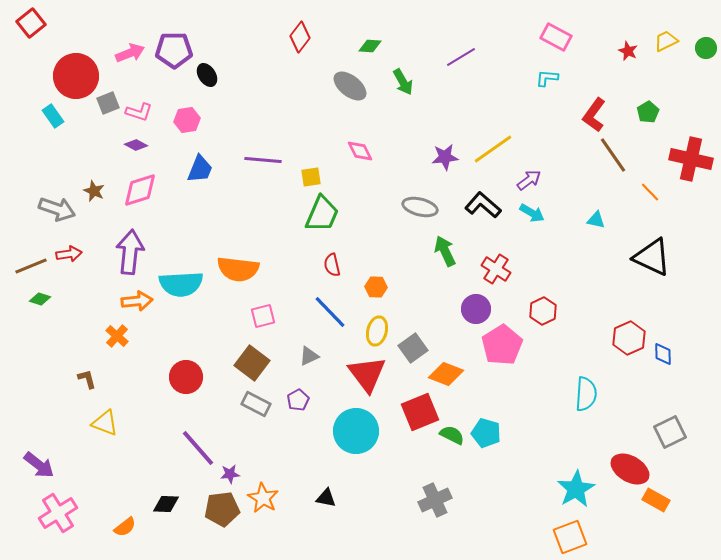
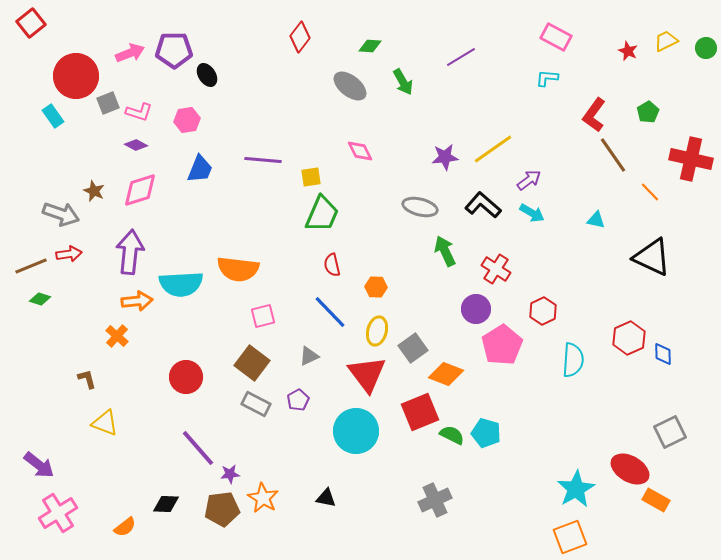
gray arrow at (57, 209): moved 4 px right, 5 px down
cyan semicircle at (586, 394): moved 13 px left, 34 px up
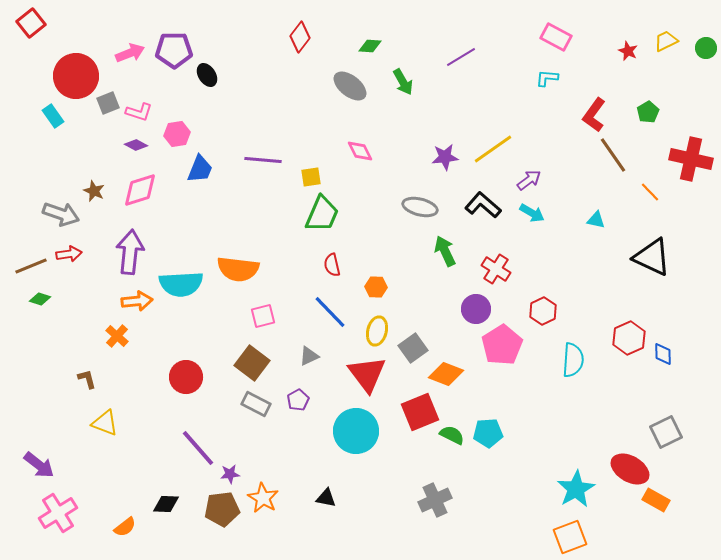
pink hexagon at (187, 120): moved 10 px left, 14 px down
gray square at (670, 432): moved 4 px left
cyan pentagon at (486, 433): moved 2 px right; rotated 20 degrees counterclockwise
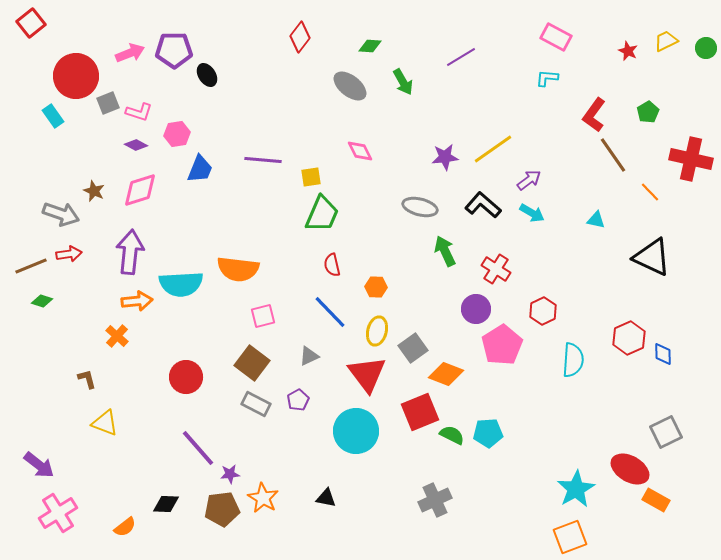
green diamond at (40, 299): moved 2 px right, 2 px down
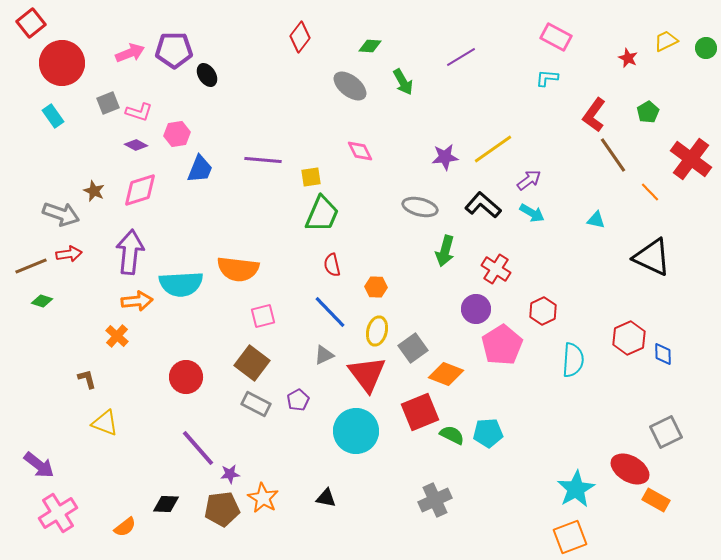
red star at (628, 51): moved 7 px down
red circle at (76, 76): moved 14 px left, 13 px up
red cross at (691, 159): rotated 24 degrees clockwise
green arrow at (445, 251): rotated 140 degrees counterclockwise
gray triangle at (309, 356): moved 15 px right, 1 px up
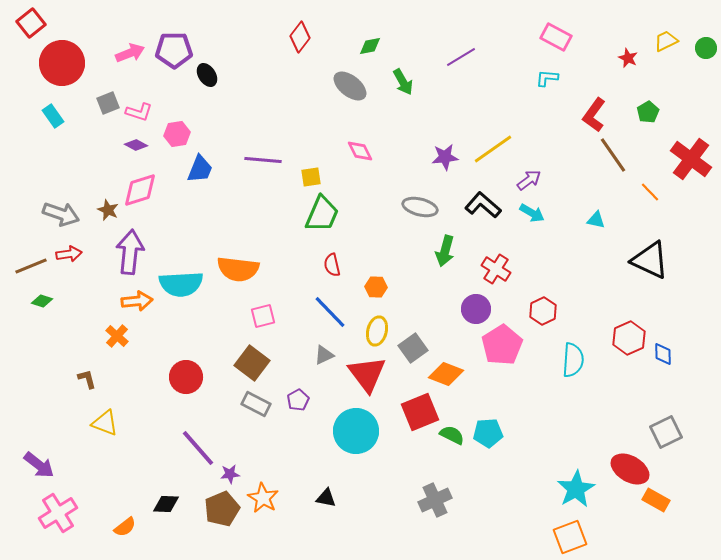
green diamond at (370, 46): rotated 15 degrees counterclockwise
brown star at (94, 191): moved 14 px right, 19 px down
black triangle at (652, 257): moved 2 px left, 3 px down
brown pentagon at (222, 509): rotated 16 degrees counterclockwise
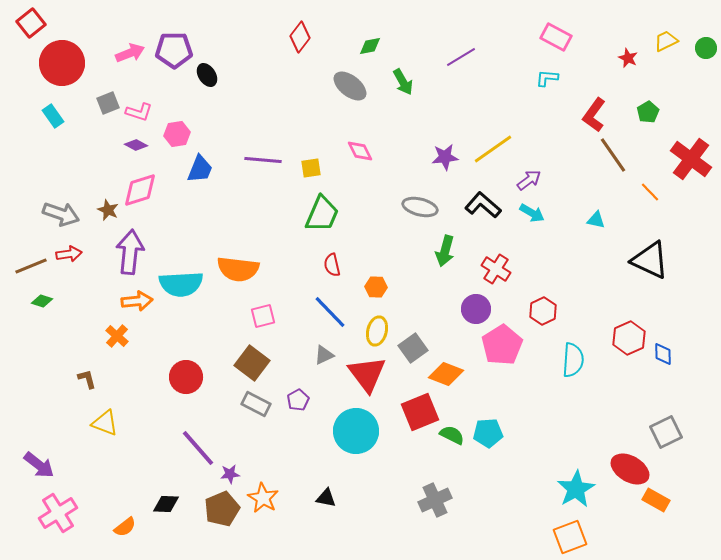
yellow square at (311, 177): moved 9 px up
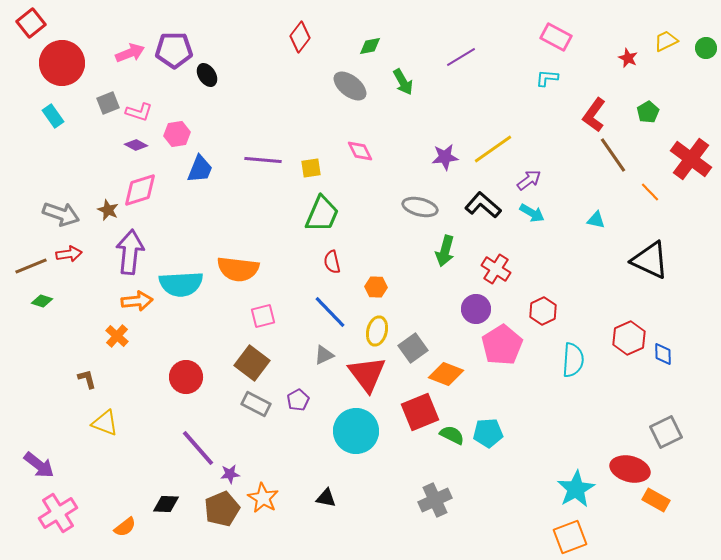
red semicircle at (332, 265): moved 3 px up
red ellipse at (630, 469): rotated 15 degrees counterclockwise
